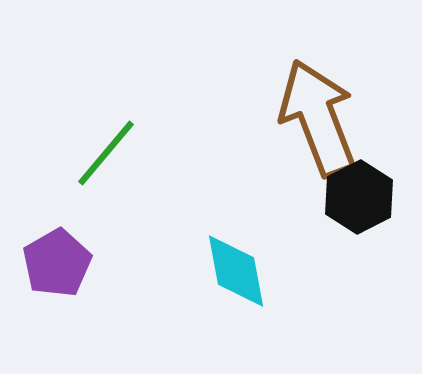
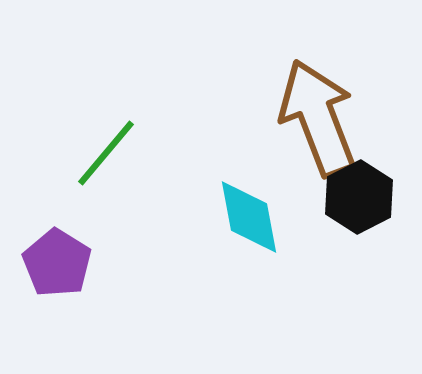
purple pentagon: rotated 10 degrees counterclockwise
cyan diamond: moved 13 px right, 54 px up
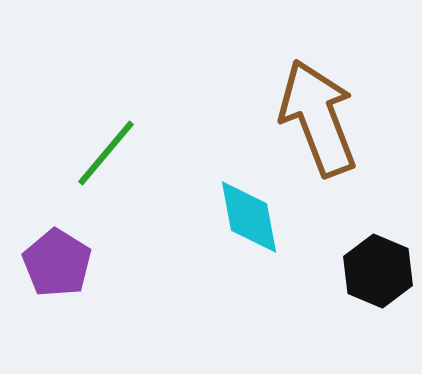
black hexagon: moved 19 px right, 74 px down; rotated 10 degrees counterclockwise
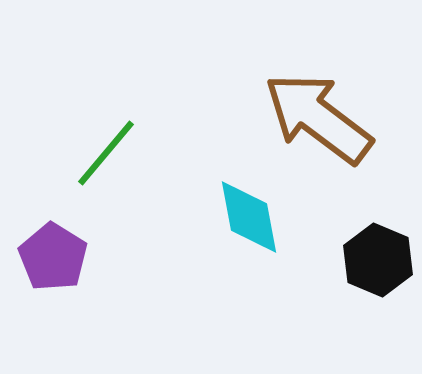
brown arrow: rotated 32 degrees counterclockwise
purple pentagon: moved 4 px left, 6 px up
black hexagon: moved 11 px up
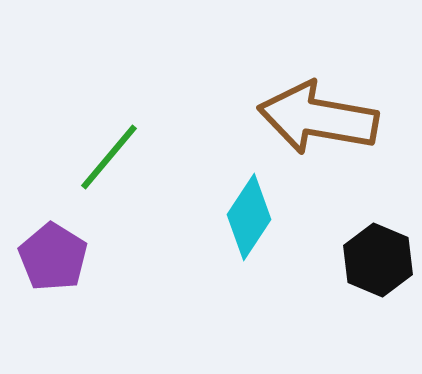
brown arrow: rotated 27 degrees counterclockwise
green line: moved 3 px right, 4 px down
cyan diamond: rotated 44 degrees clockwise
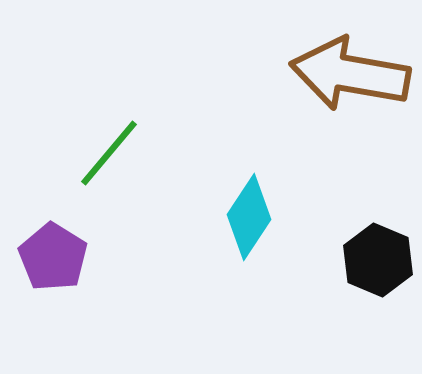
brown arrow: moved 32 px right, 44 px up
green line: moved 4 px up
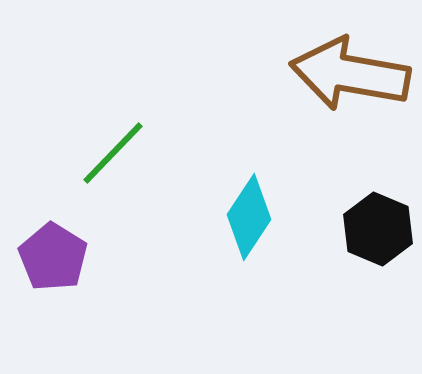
green line: moved 4 px right; rotated 4 degrees clockwise
black hexagon: moved 31 px up
